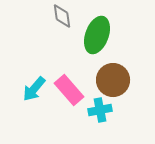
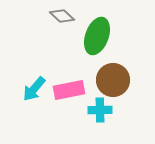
gray diamond: rotated 40 degrees counterclockwise
green ellipse: moved 1 px down
pink rectangle: rotated 60 degrees counterclockwise
cyan cross: rotated 10 degrees clockwise
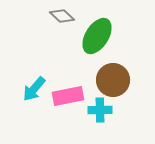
green ellipse: rotated 12 degrees clockwise
pink rectangle: moved 1 px left, 6 px down
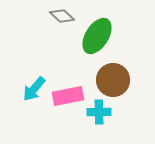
cyan cross: moved 1 px left, 2 px down
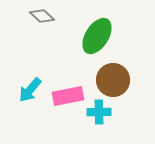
gray diamond: moved 20 px left
cyan arrow: moved 4 px left, 1 px down
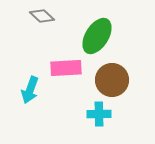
brown circle: moved 1 px left
cyan arrow: rotated 20 degrees counterclockwise
pink rectangle: moved 2 px left, 28 px up; rotated 8 degrees clockwise
cyan cross: moved 2 px down
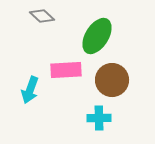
pink rectangle: moved 2 px down
cyan cross: moved 4 px down
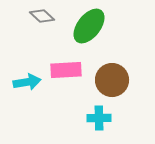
green ellipse: moved 8 px left, 10 px up; rotated 6 degrees clockwise
cyan arrow: moved 3 px left, 8 px up; rotated 120 degrees counterclockwise
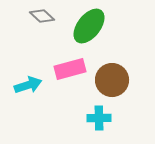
pink rectangle: moved 4 px right, 1 px up; rotated 12 degrees counterclockwise
cyan arrow: moved 1 px right, 3 px down; rotated 8 degrees counterclockwise
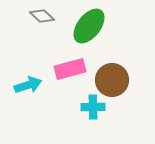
cyan cross: moved 6 px left, 11 px up
